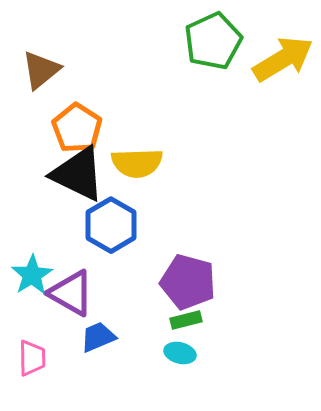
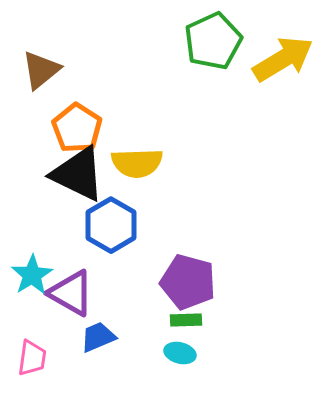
green rectangle: rotated 12 degrees clockwise
pink trapezoid: rotated 9 degrees clockwise
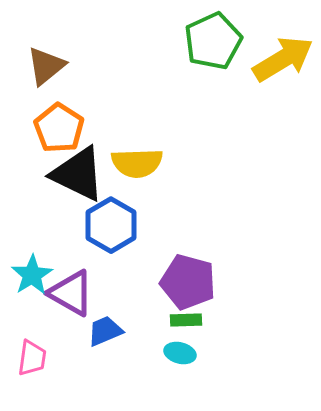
brown triangle: moved 5 px right, 4 px up
orange pentagon: moved 18 px left
blue trapezoid: moved 7 px right, 6 px up
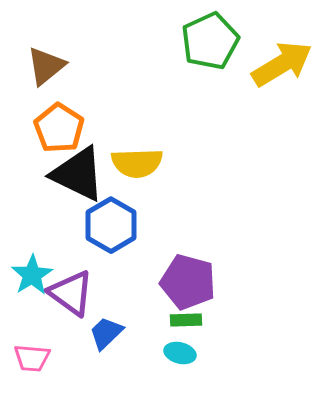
green pentagon: moved 3 px left
yellow arrow: moved 1 px left, 5 px down
purple triangle: rotated 6 degrees clockwise
blue trapezoid: moved 1 px right, 2 px down; rotated 21 degrees counterclockwise
pink trapezoid: rotated 87 degrees clockwise
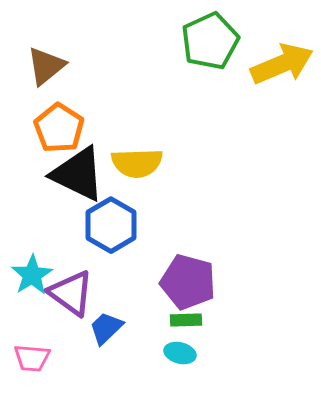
yellow arrow: rotated 8 degrees clockwise
blue trapezoid: moved 5 px up
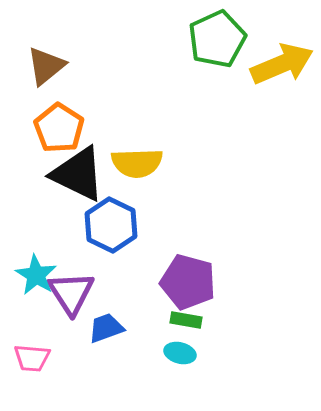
green pentagon: moved 7 px right, 2 px up
blue hexagon: rotated 4 degrees counterclockwise
cyan star: moved 4 px right; rotated 9 degrees counterclockwise
purple triangle: rotated 21 degrees clockwise
green rectangle: rotated 12 degrees clockwise
blue trapezoid: rotated 24 degrees clockwise
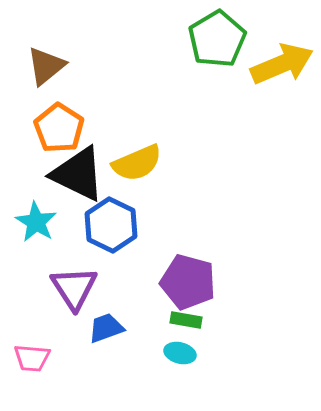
green pentagon: rotated 6 degrees counterclockwise
yellow semicircle: rotated 21 degrees counterclockwise
cyan star: moved 53 px up
purple triangle: moved 3 px right, 5 px up
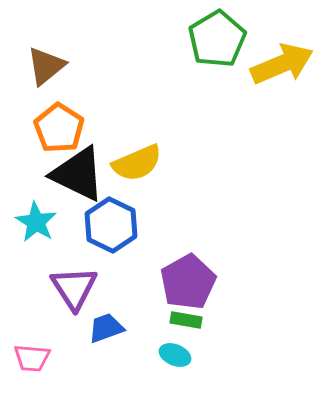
purple pentagon: rotated 28 degrees clockwise
cyan ellipse: moved 5 px left, 2 px down; rotated 8 degrees clockwise
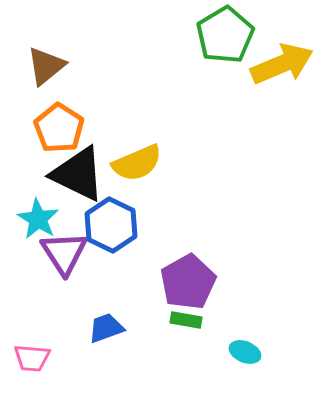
green pentagon: moved 8 px right, 4 px up
cyan star: moved 2 px right, 3 px up
purple triangle: moved 10 px left, 35 px up
cyan ellipse: moved 70 px right, 3 px up
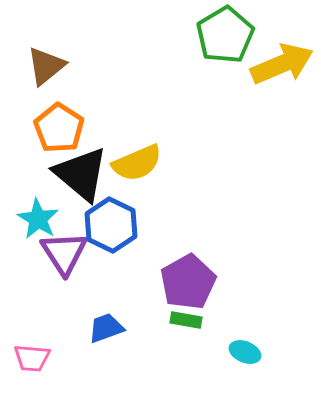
black triangle: moved 3 px right; rotated 14 degrees clockwise
